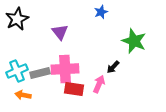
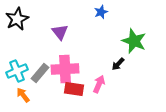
black arrow: moved 5 px right, 3 px up
gray rectangle: rotated 36 degrees counterclockwise
orange arrow: rotated 42 degrees clockwise
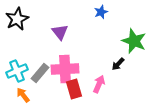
red rectangle: rotated 66 degrees clockwise
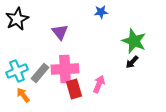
blue star: rotated 16 degrees clockwise
black arrow: moved 14 px right, 2 px up
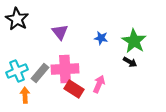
blue star: moved 26 px down; rotated 16 degrees clockwise
black star: rotated 15 degrees counterclockwise
green star: rotated 10 degrees clockwise
black arrow: moved 2 px left; rotated 104 degrees counterclockwise
red rectangle: rotated 42 degrees counterclockwise
orange arrow: moved 2 px right; rotated 35 degrees clockwise
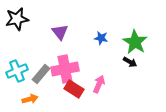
black star: rotated 30 degrees clockwise
green star: moved 1 px right, 1 px down
pink cross: rotated 8 degrees counterclockwise
gray rectangle: moved 1 px right, 1 px down
orange arrow: moved 5 px right, 4 px down; rotated 77 degrees clockwise
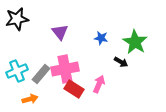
black arrow: moved 9 px left
